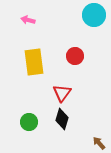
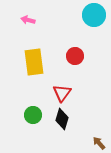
green circle: moved 4 px right, 7 px up
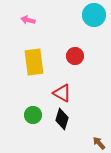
red triangle: rotated 36 degrees counterclockwise
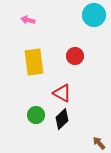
green circle: moved 3 px right
black diamond: rotated 30 degrees clockwise
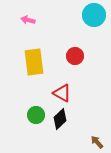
black diamond: moved 2 px left
brown arrow: moved 2 px left, 1 px up
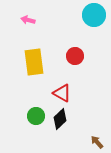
green circle: moved 1 px down
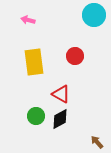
red triangle: moved 1 px left, 1 px down
black diamond: rotated 15 degrees clockwise
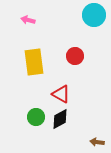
green circle: moved 1 px down
brown arrow: rotated 40 degrees counterclockwise
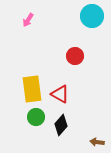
cyan circle: moved 2 px left, 1 px down
pink arrow: rotated 72 degrees counterclockwise
yellow rectangle: moved 2 px left, 27 px down
red triangle: moved 1 px left
black diamond: moved 1 px right, 6 px down; rotated 20 degrees counterclockwise
